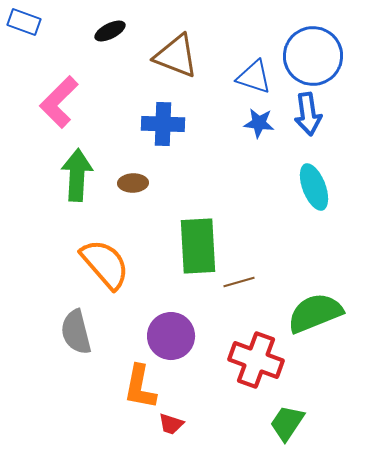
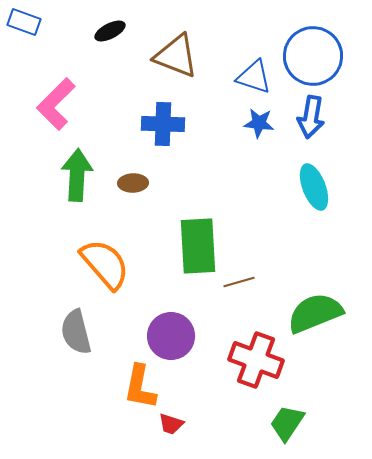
pink L-shape: moved 3 px left, 2 px down
blue arrow: moved 3 px right, 3 px down; rotated 18 degrees clockwise
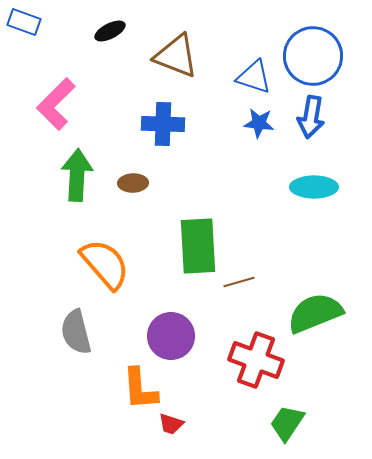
cyan ellipse: rotated 69 degrees counterclockwise
orange L-shape: moved 2 px down; rotated 15 degrees counterclockwise
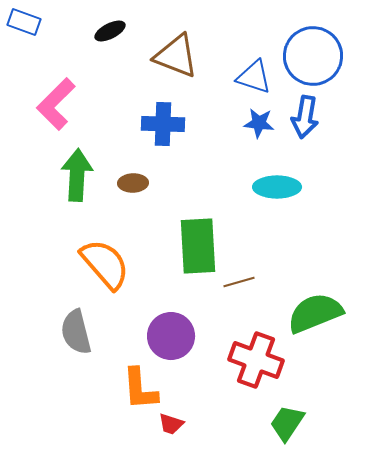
blue arrow: moved 6 px left
cyan ellipse: moved 37 px left
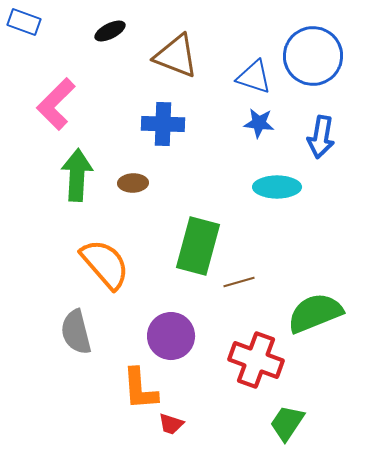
blue arrow: moved 16 px right, 20 px down
green rectangle: rotated 18 degrees clockwise
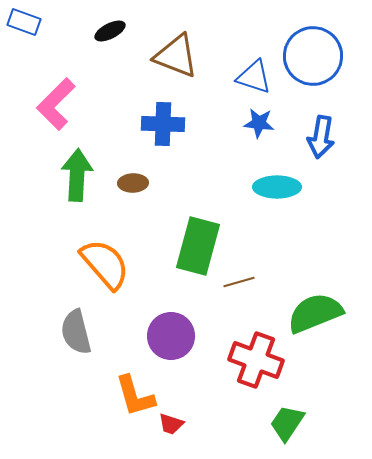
orange L-shape: moved 5 px left, 7 px down; rotated 12 degrees counterclockwise
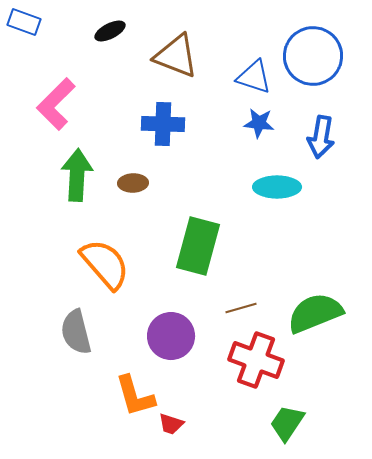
brown line: moved 2 px right, 26 px down
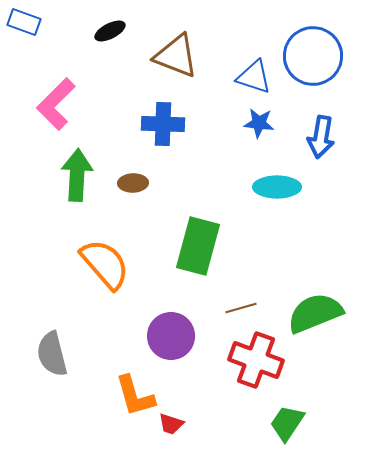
gray semicircle: moved 24 px left, 22 px down
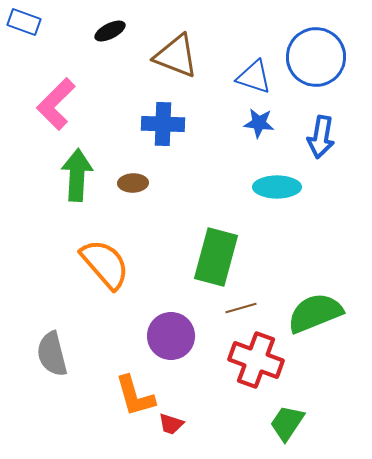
blue circle: moved 3 px right, 1 px down
green rectangle: moved 18 px right, 11 px down
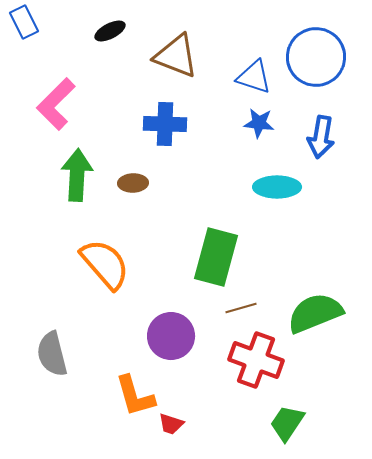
blue rectangle: rotated 44 degrees clockwise
blue cross: moved 2 px right
